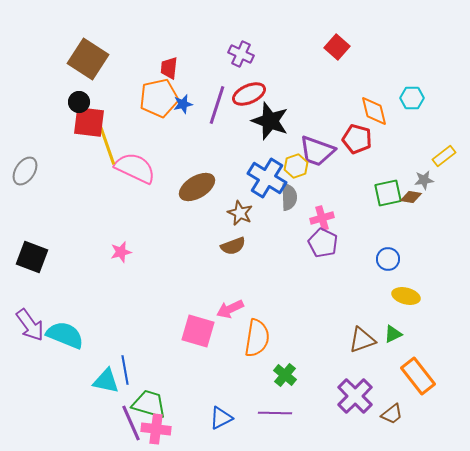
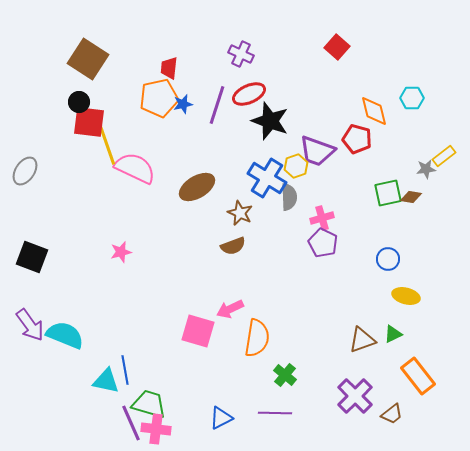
gray star at (424, 180): moved 2 px right, 11 px up
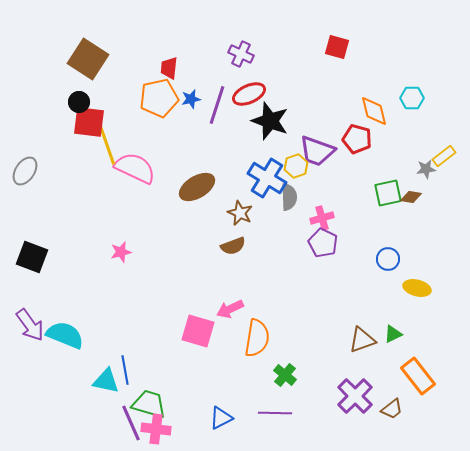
red square at (337, 47): rotated 25 degrees counterclockwise
blue star at (183, 104): moved 8 px right, 5 px up
yellow ellipse at (406, 296): moved 11 px right, 8 px up
brown trapezoid at (392, 414): moved 5 px up
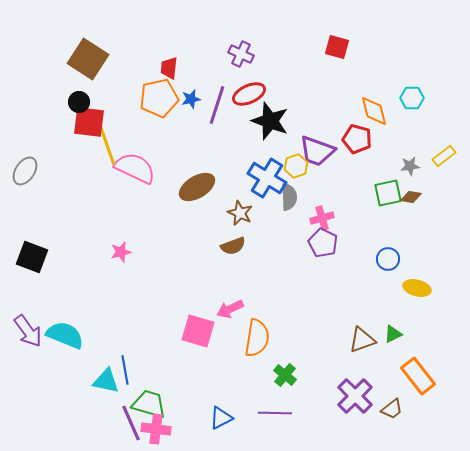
gray star at (426, 169): moved 16 px left, 3 px up
purple arrow at (30, 325): moved 2 px left, 6 px down
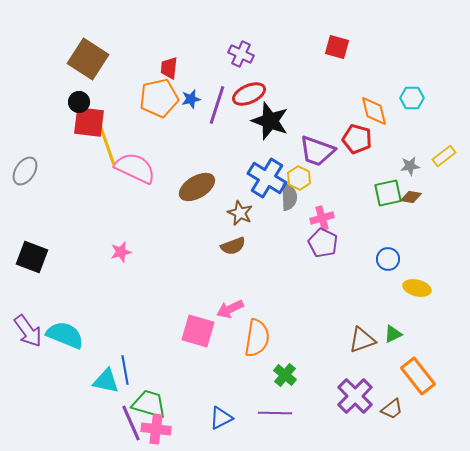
yellow hexagon at (296, 166): moved 3 px right, 12 px down; rotated 15 degrees counterclockwise
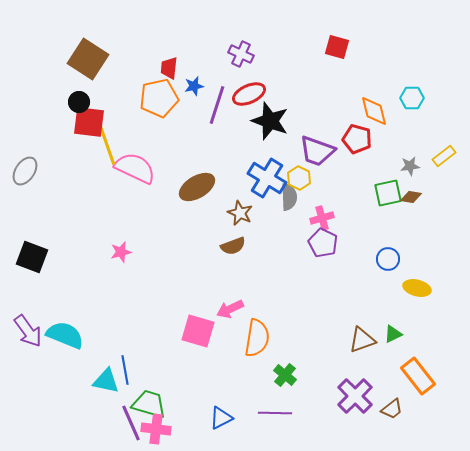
blue star at (191, 99): moved 3 px right, 13 px up
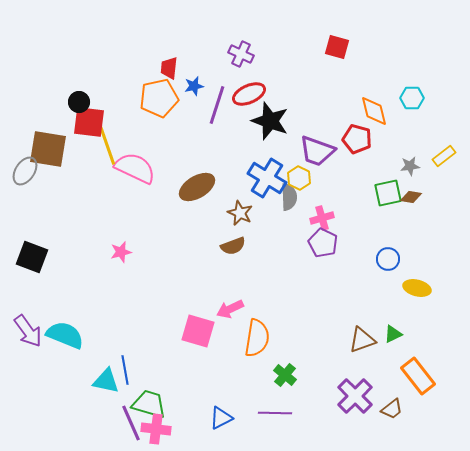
brown square at (88, 59): moved 40 px left, 90 px down; rotated 24 degrees counterclockwise
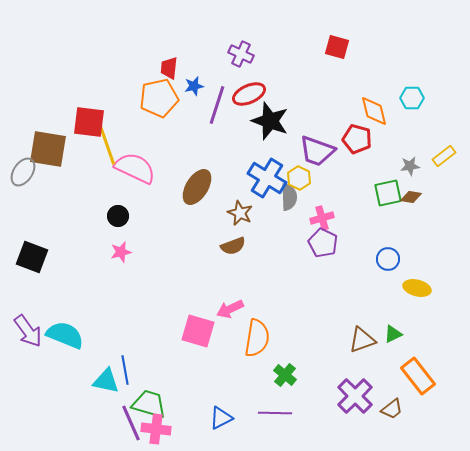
black circle at (79, 102): moved 39 px right, 114 px down
gray ellipse at (25, 171): moved 2 px left, 1 px down
brown ellipse at (197, 187): rotated 27 degrees counterclockwise
